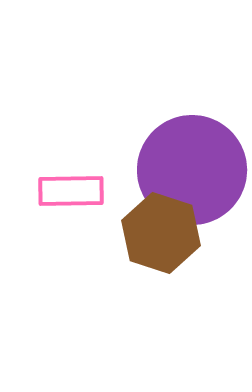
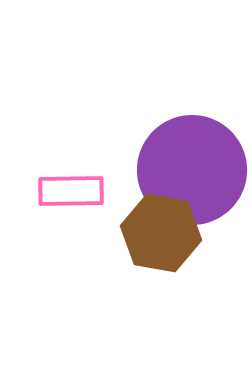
brown hexagon: rotated 8 degrees counterclockwise
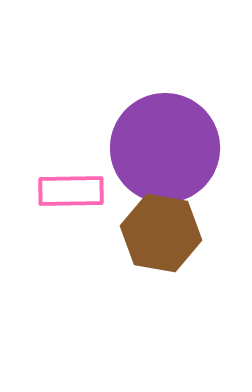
purple circle: moved 27 px left, 22 px up
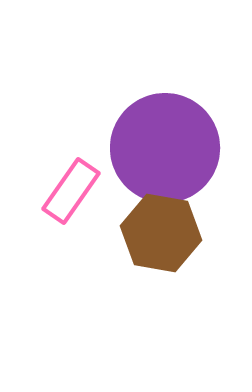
pink rectangle: rotated 54 degrees counterclockwise
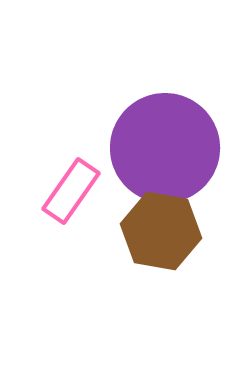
brown hexagon: moved 2 px up
